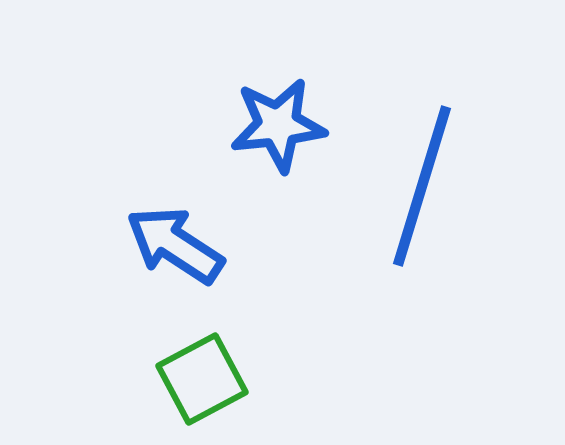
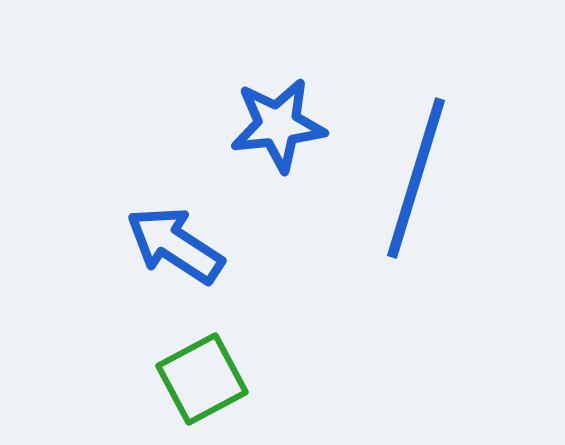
blue line: moved 6 px left, 8 px up
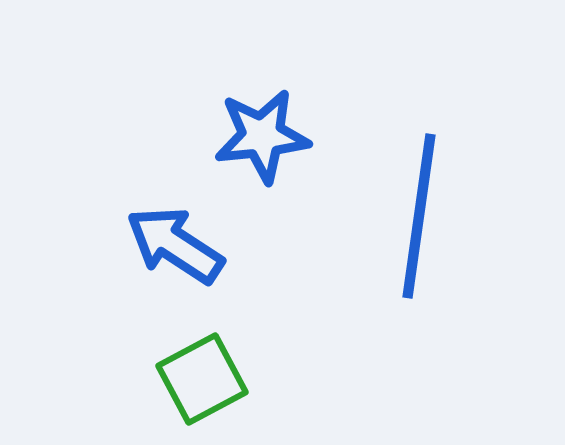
blue star: moved 16 px left, 11 px down
blue line: moved 3 px right, 38 px down; rotated 9 degrees counterclockwise
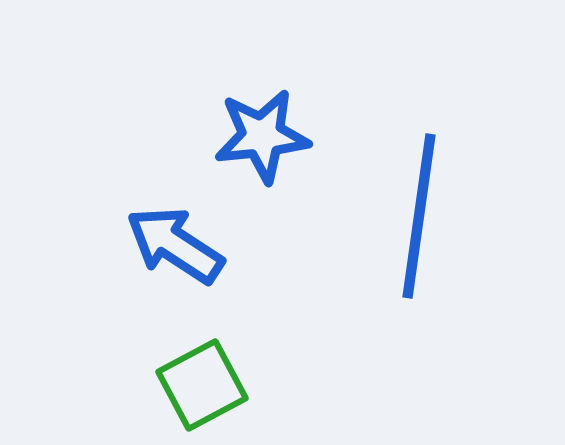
green square: moved 6 px down
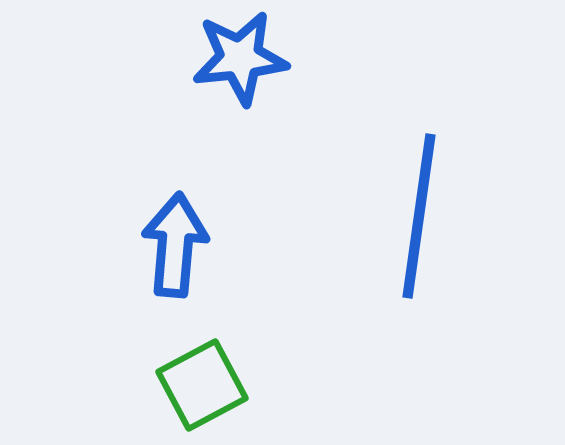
blue star: moved 22 px left, 78 px up
blue arrow: rotated 62 degrees clockwise
